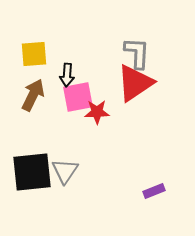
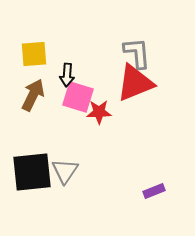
gray L-shape: rotated 8 degrees counterclockwise
red triangle: rotated 12 degrees clockwise
pink square: rotated 28 degrees clockwise
red star: moved 2 px right
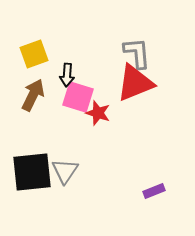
yellow square: rotated 16 degrees counterclockwise
red star: moved 1 px left, 1 px down; rotated 20 degrees clockwise
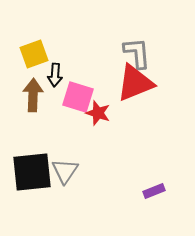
black arrow: moved 12 px left
brown arrow: rotated 24 degrees counterclockwise
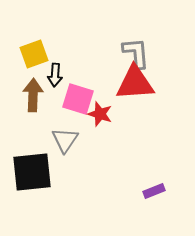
gray L-shape: moved 1 px left
red triangle: rotated 18 degrees clockwise
pink square: moved 2 px down
red star: moved 2 px right, 1 px down
gray triangle: moved 31 px up
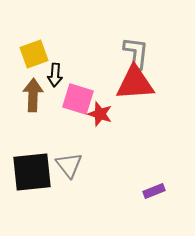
gray L-shape: rotated 12 degrees clockwise
gray triangle: moved 4 px right, 25 px down; rotated 12 degrees counterclockwise
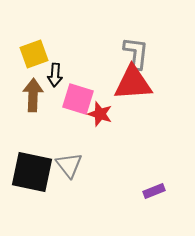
red triangle: moved 2 px left
black square: rotated 18 degrees clockwise
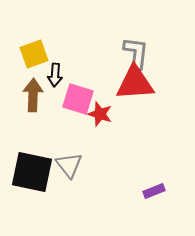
red triangle: moved 2 px right
